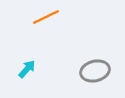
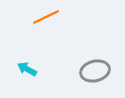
cyan arrow: rotated 102 degrees counterclockwise
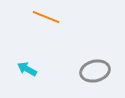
orange line: rotated 48 degrees clockwise
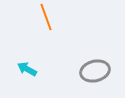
orange line: rotated 48 degrees clockwise
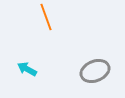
gray ellipse: rotated 8 degrees counterclockwise
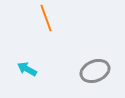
orange line: moved 1 px down
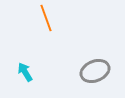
cyan arrow: moved 2 px left, 3 px down; rotated 30 degrees clockwise
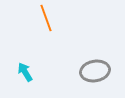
gray ellipse: rotated 12 degrees clockwise
